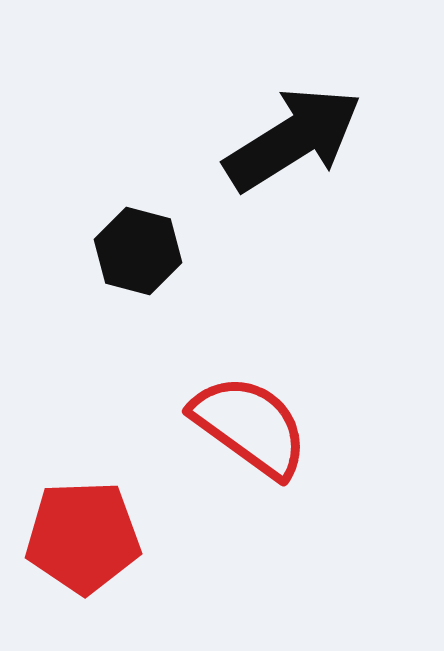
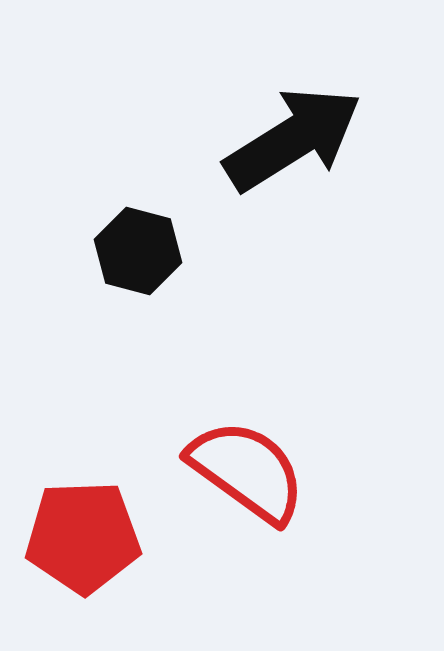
red semicircle: moved 3 px left, 45 px down
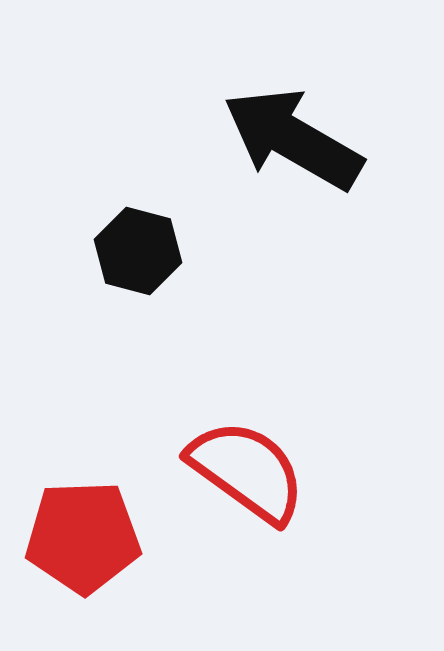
black arrow: rotated 118 degrees counterclockwise
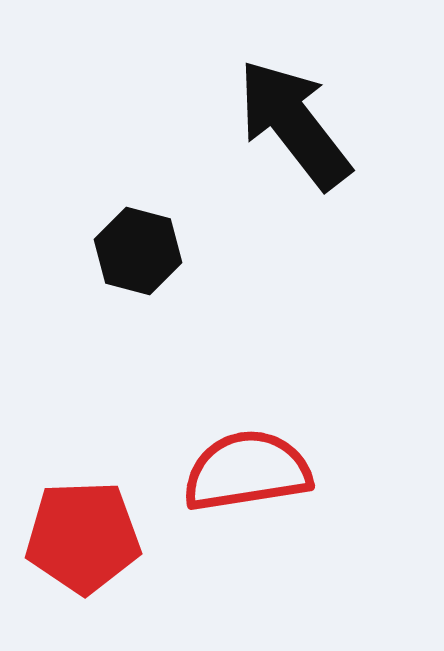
black arrow: moved 1 px right, 15 px up; rotated 22 degrees clockwise
red semicircle: rotated 45 degrees counterclockwise
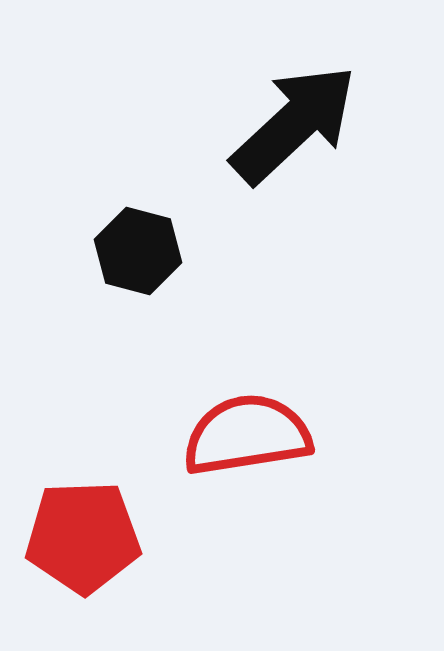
black arrow: rotated 85 degrees clockwise
red semicircle: moved 36 px up
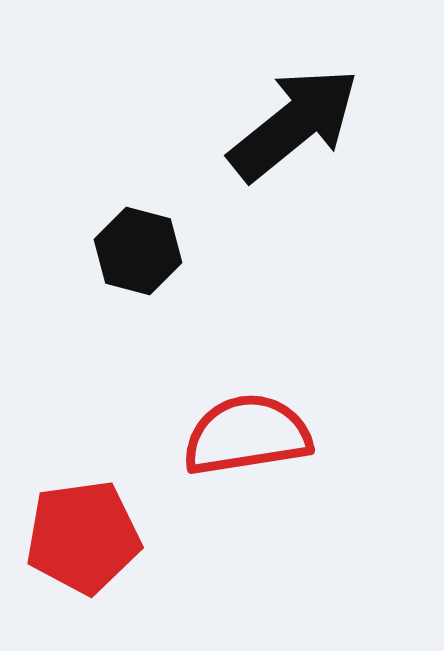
black arrow: rotated 4 degrees clockwise
red pentagon: rotated 6 degrees counterclockwise
